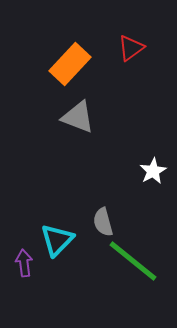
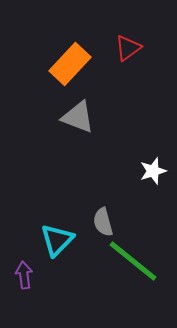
red triangle: moved 3 px left
white star: rotated 12 degrees clockwise
purple arrow: moved 12 px down
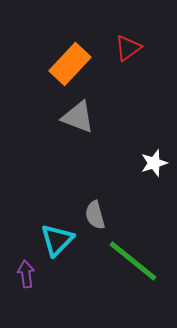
white star: moved 1 px right, 8 px up
gray semicircle: moved 8 px left, 7 px up
purple arrow: moved 2 px right, 1 px up
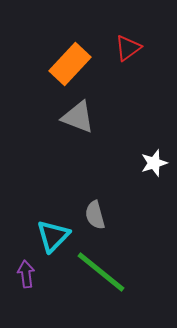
cyan triangle: moved 4 px left, 4 px up
green line: moved 32 px left, 11 px down
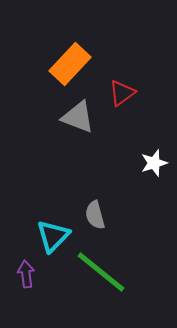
red triangle: moved 6 px left, 45 px down
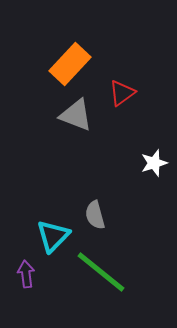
gray triangle: moved 2 px left, 2 px up
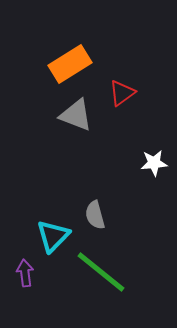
orange rectangle: rotated 15 degrees clockwise
white star: rotated 12 degrees clockwise
purple arrow: moved 1 px left, 1 px up
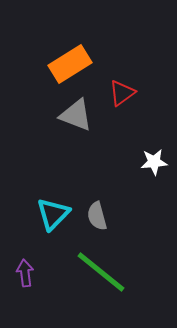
white star: moved 1 px up
gray semicircle: moved 2 px right, 1 px down
cyan triangle: moved 22 px up
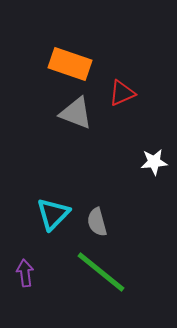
orange rectangle: rotated 51 degrees clockwise
red triangle: rotated 12 degrees clockwise
gray triangle: moved 2 px up
gray semicircle: moved 6 px down
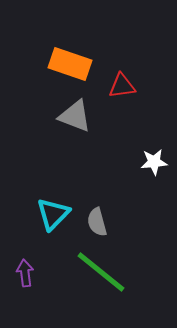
red triangle: moved 7 px up; rotated 16 degrees clockwise
gray triangle: moved 1 px left, 3 px down
